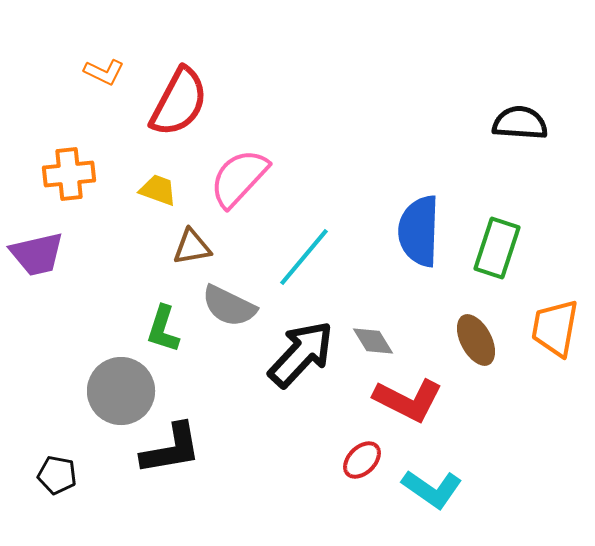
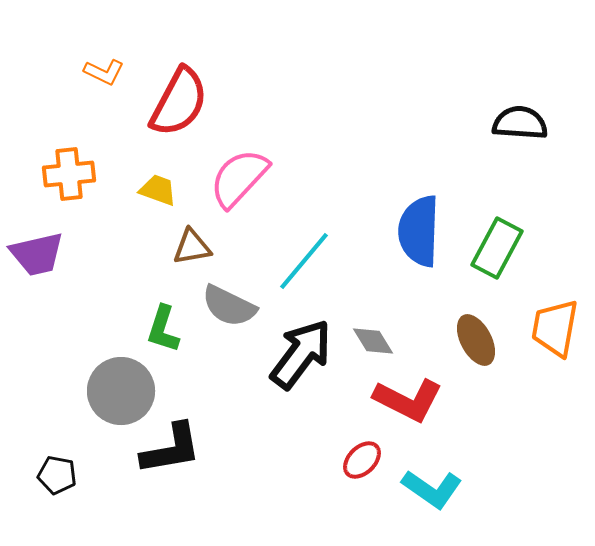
green rectangle: rotated 10 degrees clockwise
cyan line: moved 4 px down
black arrow: rotated 6 degrees counterclockwise
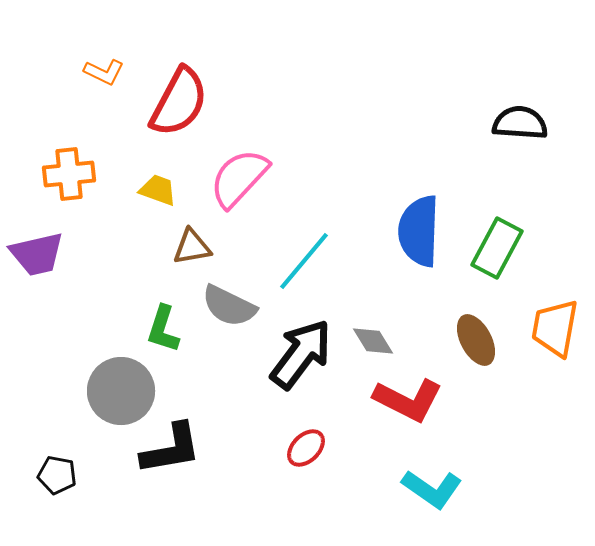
red ellipse: moved 56 px left, 12 px up
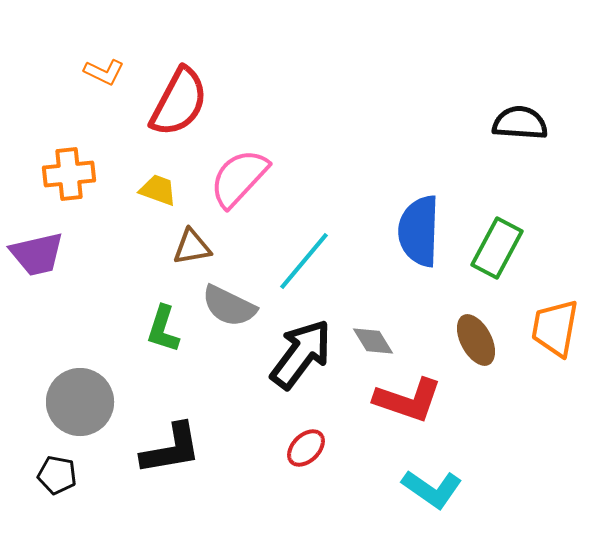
gray circle: moved 41 px left, 11 px down
red L-shape: rotated 8 degrees counterclockwise
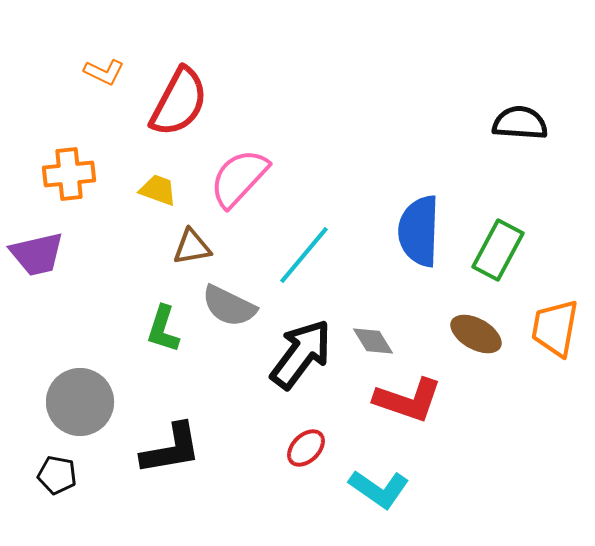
green rectangle: moved 1 px right, 2 px down
cyan line: moved 6 px up
brown ellipse: moved 6 px up; rotated 33 degrees counterclockwise
cyan L-shape: moved 53 px left
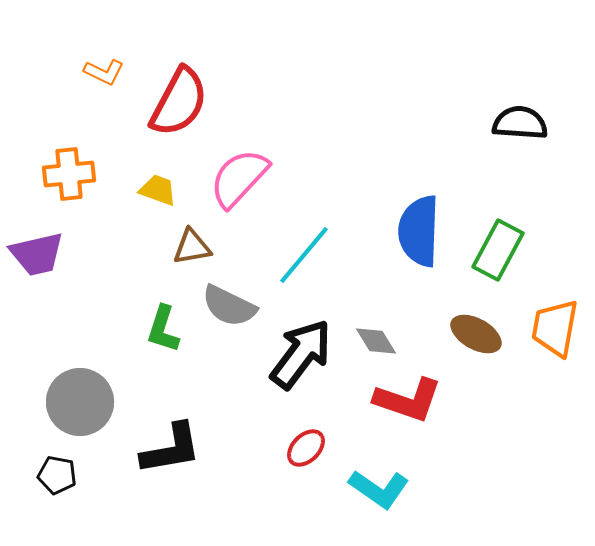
gray diamond: moved 3 px right
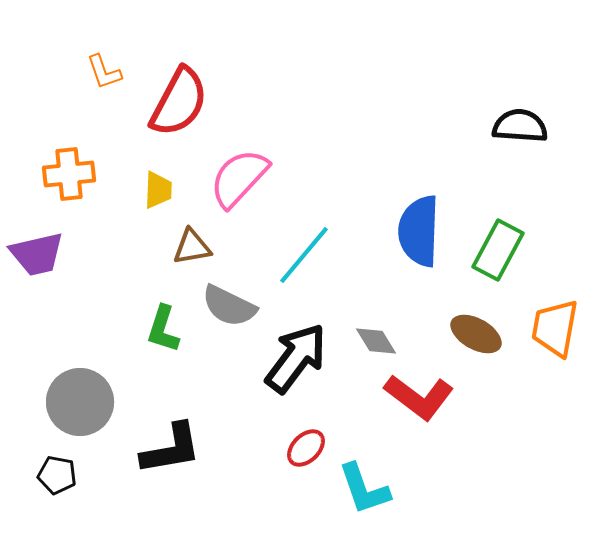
orange L-shape: rotated 45 degrees clockwise
black semicircle: moved 3 px down
yellow trapezoid: rotated 72 degrees clockwise
black arrow: moved 5 px left, 4 px down
red L-shape: moved 11 px right, 3 px up; rotated 18 degrees clockwise
cyan L-shape: moved 15 px left; rotated 36 degrees clockwise
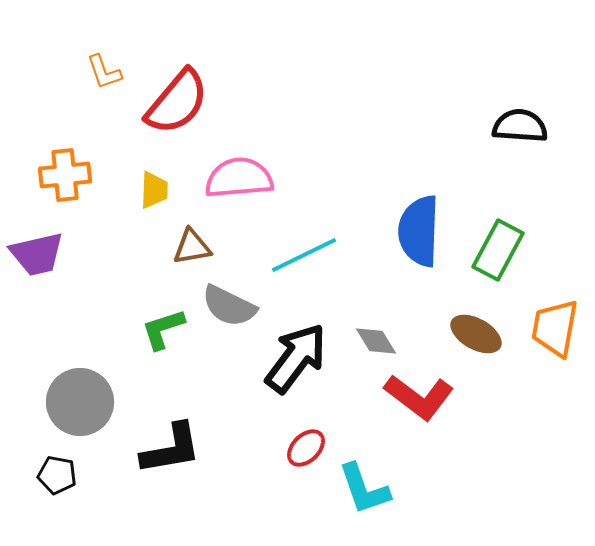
red semicircle: moved 2 px left; rotated 12 degrees clockwise
orange cross: moved 4 px left, 1 px down
pink semicircle: rotated 42 degrees clockwise
yellow trapezoid: moved 4 px left
cyan line: rotated 24 degrees clockwise
green L-shape: rotated 54 degrees clockwise
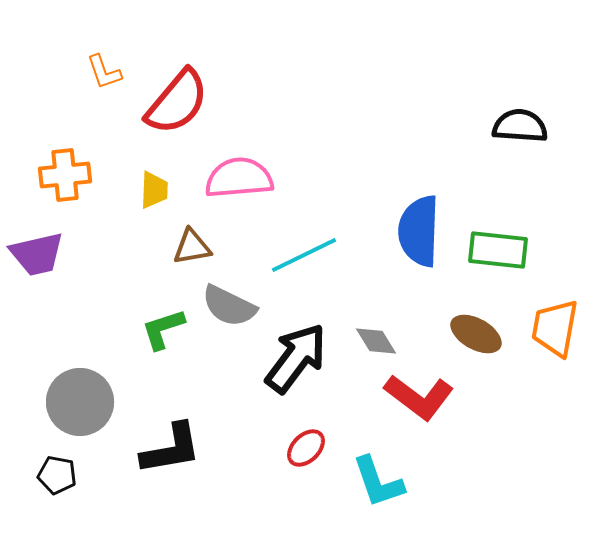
green rectangle: rotated 68 degrees clockwise
cyan L-shape: moved 14 px right, 7 px up
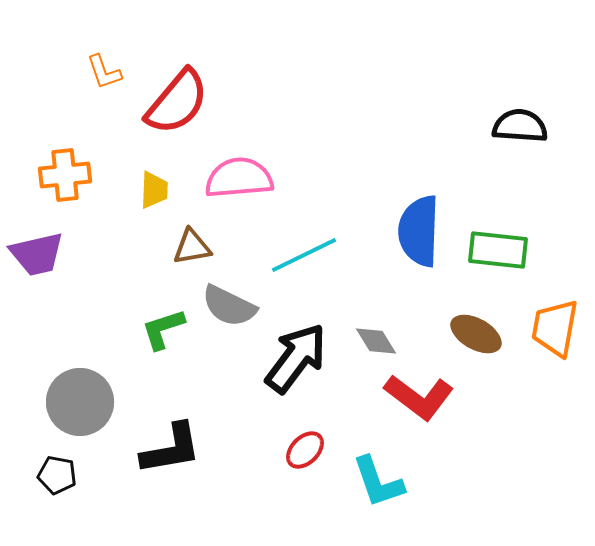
red ellipse: moved 1 px left, 2 px down
